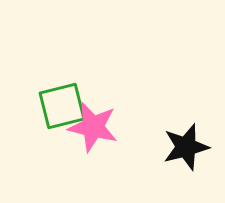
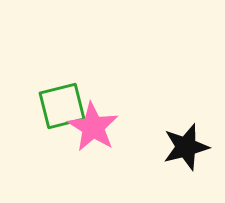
pink star: rotated 18 degrees clockwise
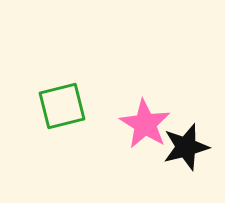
pink star: moved 52 px right, 3 px up
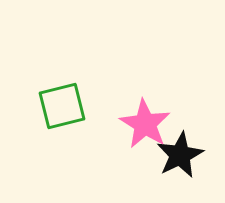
black star: moved 6 px left, 8 px down; rotated 12 degrees counterclockwise
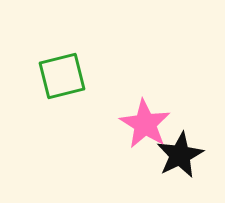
green square: moved 30 px up
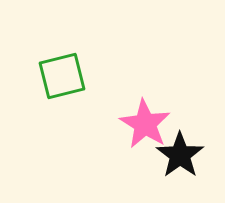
black star: rotated 9 degrees counterclockwise
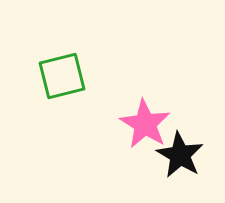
black star: rotated 6 degrees counterclockwise
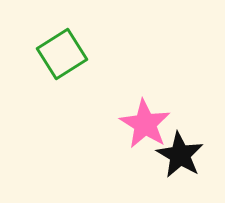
green square: moved 22 px up; rotated 18 degrees counterclockwise
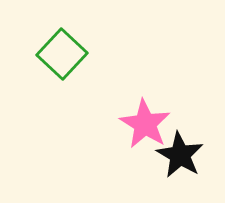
green square: rotated 15 degrees counterclockwise
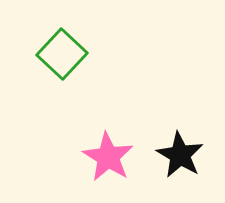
pink star: moved 37 px left, 33 px down
